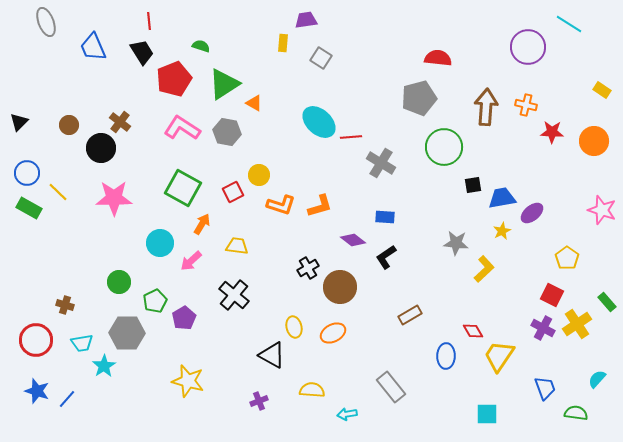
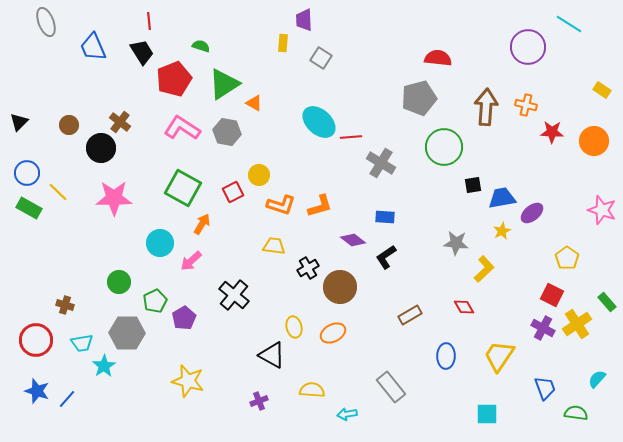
purple trapezoid at (306, 20): moved 2 px left; rotated 85 degrees counterclockwise
yellow trapezoid at (237, 246): moved 37 px right
red diamond at (473, 331): moved 9 px left, 24 px up
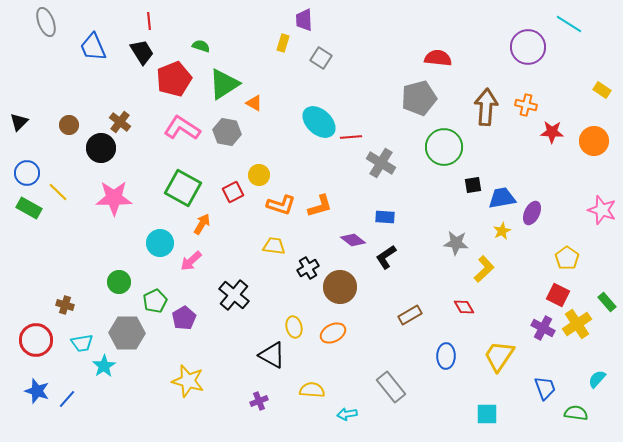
yellow rectangle at (283, 43): rotated 12 degrees clockwise
purple ellipse at (532, 213): rotated 25 degrees counterclockwise
red square at (552, 295): moved 6 px right
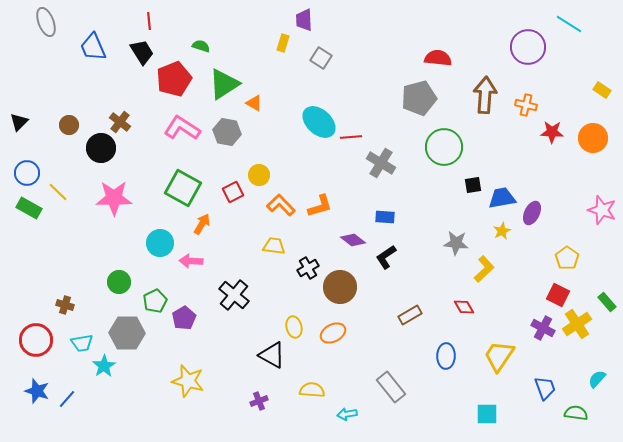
brown arrow at (486, 107): moved 1 px left, 12 px up
orange circle at (594, 141): moved 1 px left, 3 px up
orange L-shape at (281, 205): rotated 152 degrees counterclockwise
pink arrow at (191, 261): rotated 45 degrees clockwise
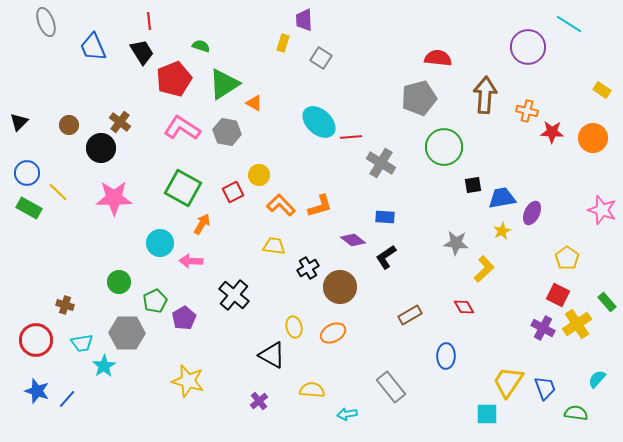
orange cross at (526, 105): moved 1 px right, 6 px down
yellow trapezoid at (499, 356): moved 9 px right, 26 px down
purple cross at (259, 401): rotated 18 degrees counterclockwise
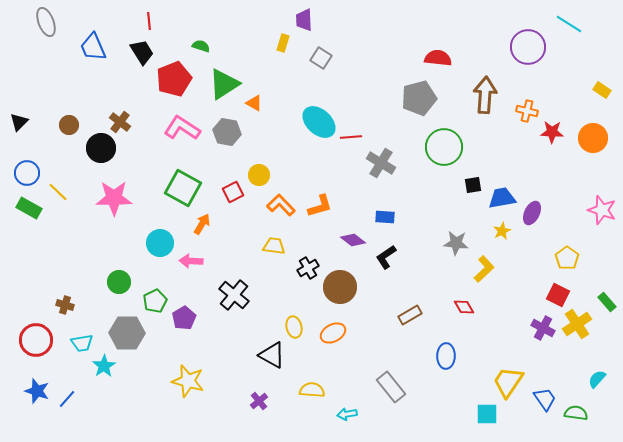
blue trapezoid at (545, 388): moved 11 px down; rotated 15 degrees counterclockwise
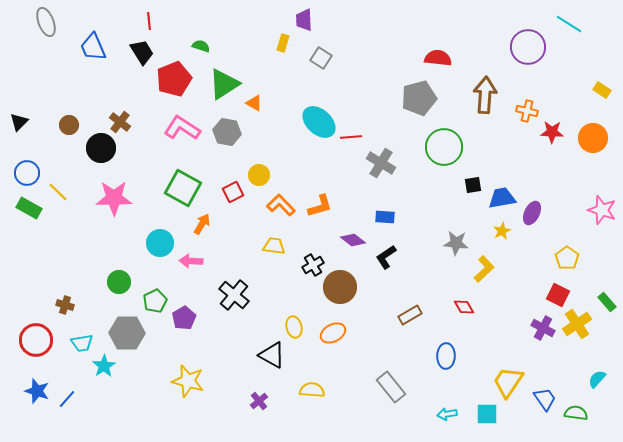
black cross at (308, 268): moved 5 px right, 3 px up
cyan arrow at (347, 414): moved 100 px right
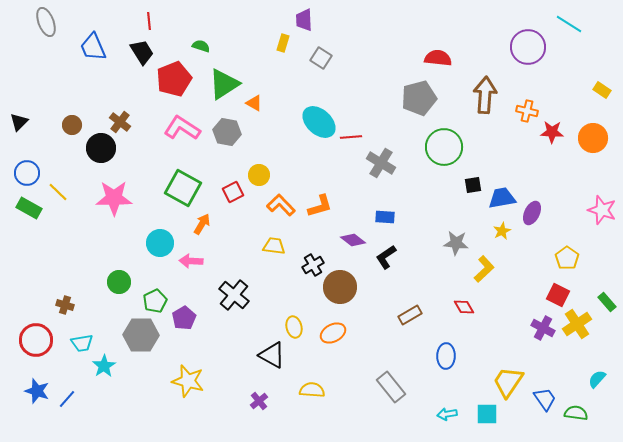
brown circle at (69, 125): moved 3 px right
gray hexagon at (127, 333): moved 14 px right, 2 px down
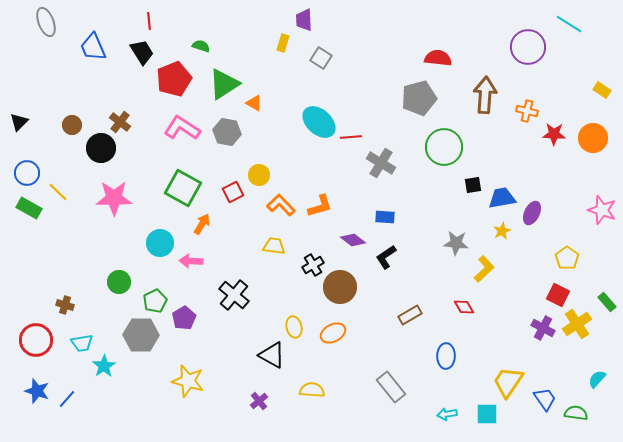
red star at (552, 132): moved 2 px right, 2 px down
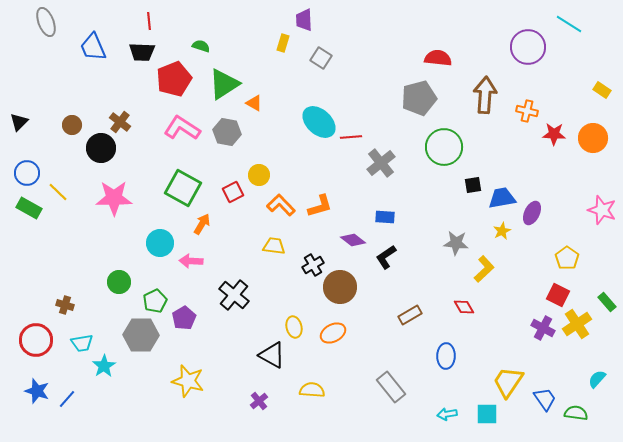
black trapezoid at (142, 52): rotated 124 degrees clockwise
gray cross at (381, 163): rotated 20 degrees clockwise
